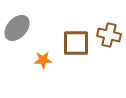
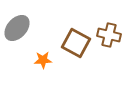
brown square: rotated 28 degrees clockwise
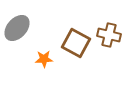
orange star: moved 1 px right, 1 px up
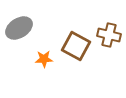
gray ellipse: moved 2 px right; rotated 16 degrees clockwise
brown square: moved 3 px down
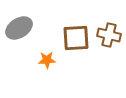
brown square: moved 8 px up; rotated 32 degrees counterclockwise
orange star: moved 3 px right, 1 px down
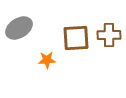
brown cross: rotated 15 degrees counterclockwise
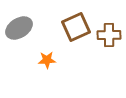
brown square: moved 11 px up; rotated 20 degrees counterclockwise
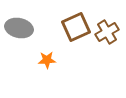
gray ellipse: rotated 44 degrees clockwise
brown cross: moved 2 px left, 3 px up; rotated 30 degrees counterclockwise
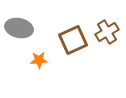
brown square: moved 3 px left, 13 px down
orange star: moved 8 px left
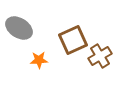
gray ellipse: rotated 20 degrees clockwise
brown cross: moved 7 px left, 24 px down
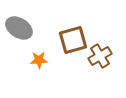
brown square: rotated 8 degrees clockwise
